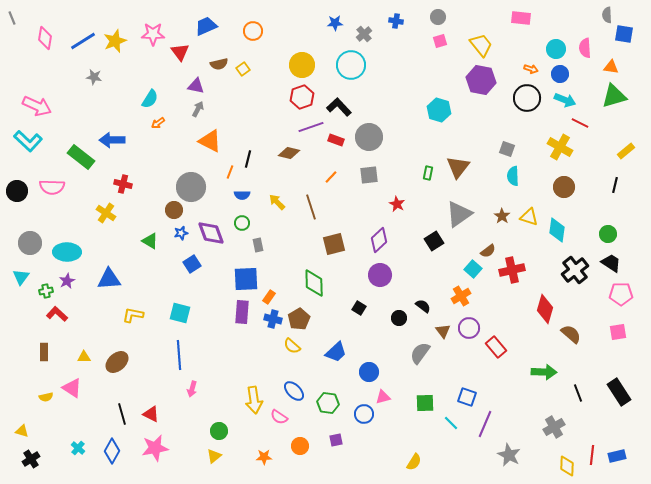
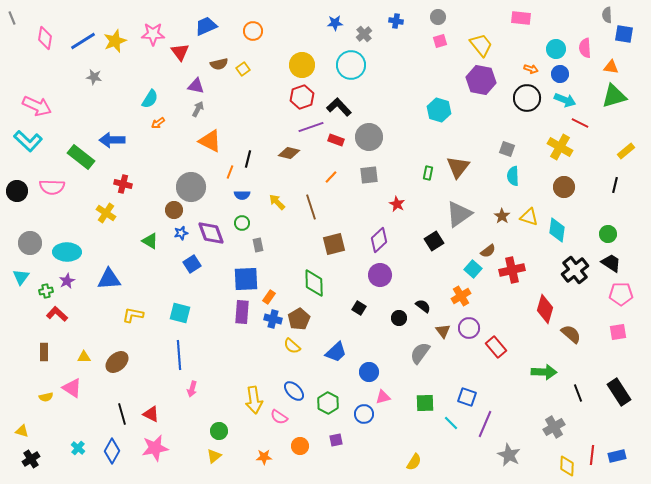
green hexagon at (328, 403): rotated 20 degrees clockwise
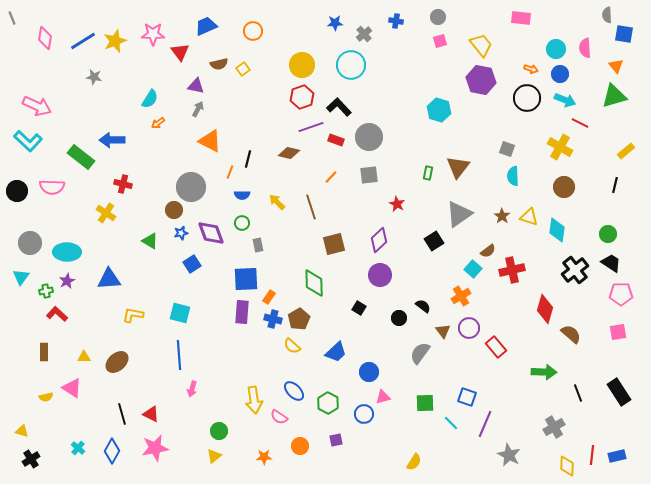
orange triangle at (611, 67): moved 5 px right, 1 px up; rotated 42 degrees clockwise
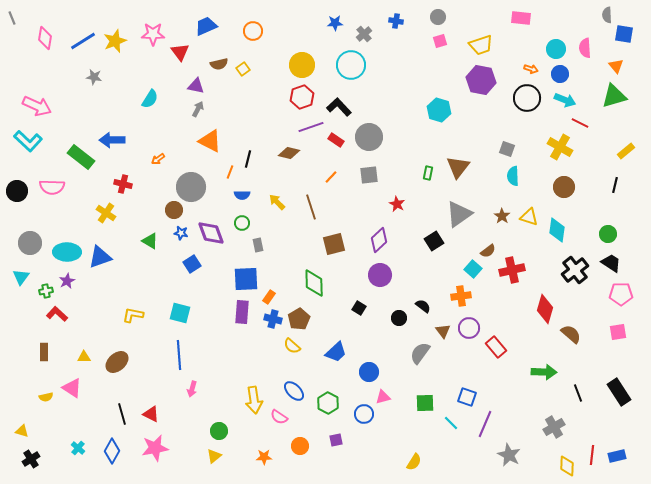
yellow trapezoid at (481, 45): rotated 110 degrees clockwise
orange arrow at (158, 123): moved 36 px down
red rectangle at (336, 140): rotated 14 degrees clockwise
blue star at (181, 233): rotated 24 degrees clockwise
blue triangle at (109, 279): moved 9 px left, 22 px up; rotated 15 degrees counterclockwise
orange cross at (461, 296): rotated 24 degrees clockwise
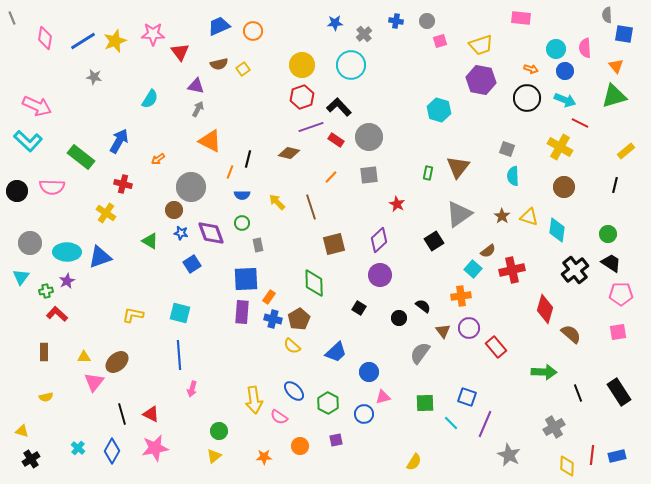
gray circle at (438, 17): moved 11 px left, 4 px down
blue trapezoid at (206, 26): moved 13 px right
blue circle at (560, 74): moved 5 px right, 3 px up
blue arrow at (112, 140): moved 7 px right, 1 px down; rotated 120 degrees clockwise
pink triangle at (72, 388): moved 22 px right, 6 px up; rotated 35 degrees clockwise
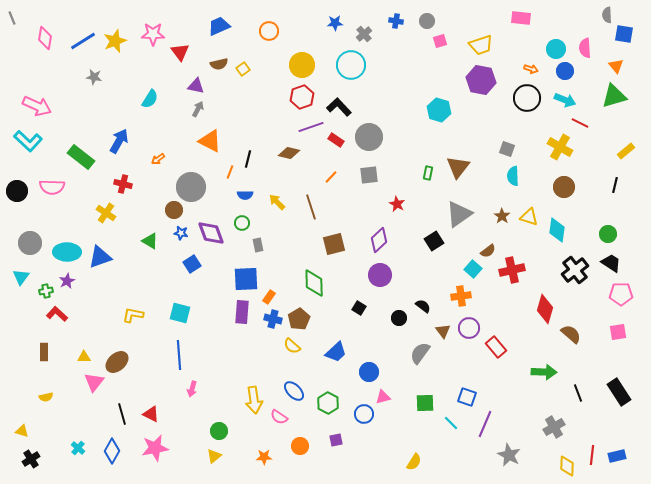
orange circle at (253, 31): moved 16 px right
blue semicircle at (242, 195): moved 3 px right
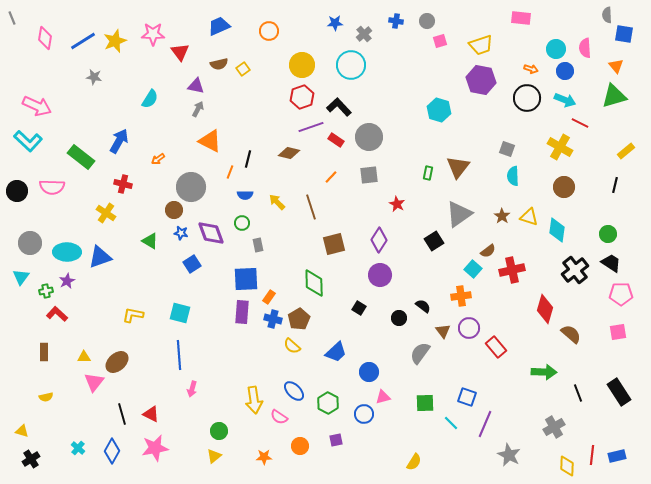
purple diamond at (379, 240): rotated 15 degrees counterclockwise
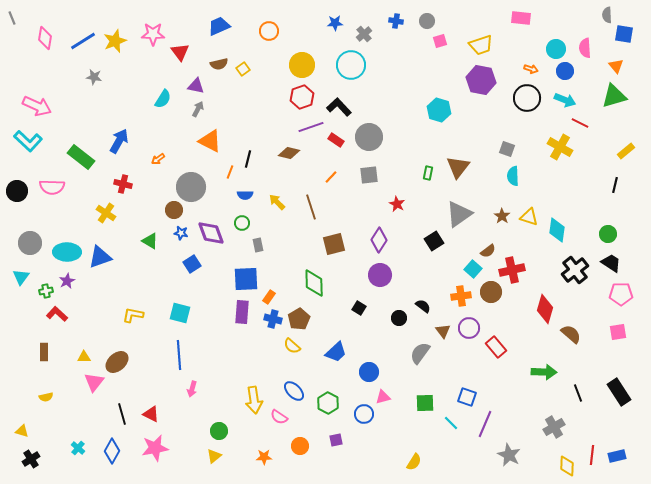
cyan semicircle at (150, 99): moved 13 px right
brown circle at (564, 187): moved 73 px left, 105 px down
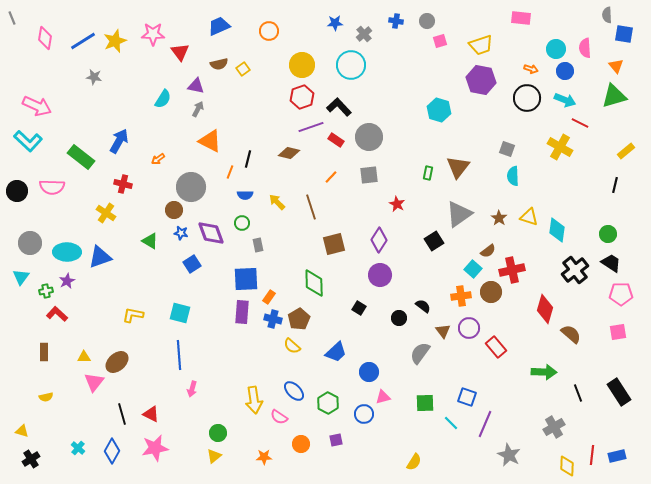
brown star at (502, 216): moved 3 px left, 2 px down
green circle at (219, 431): moved 1 px left, 2 px down
orange circle at (300, 446): moved 1 px right, 2 px up
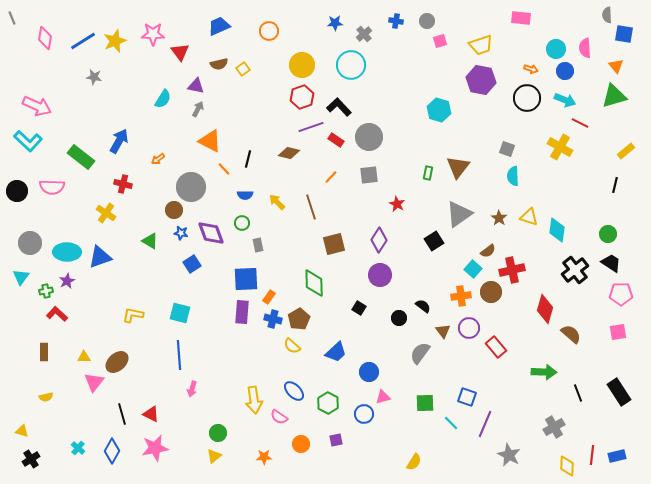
orange line at (230, 172): moved 6 px left, 3 px up; rotated 64 degrees counterclockwise
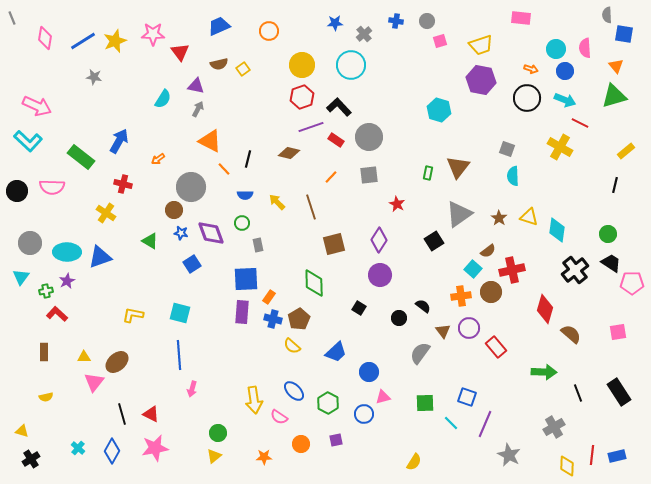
pink pentagon at (621, 294): moved 11 px right, 11 px up
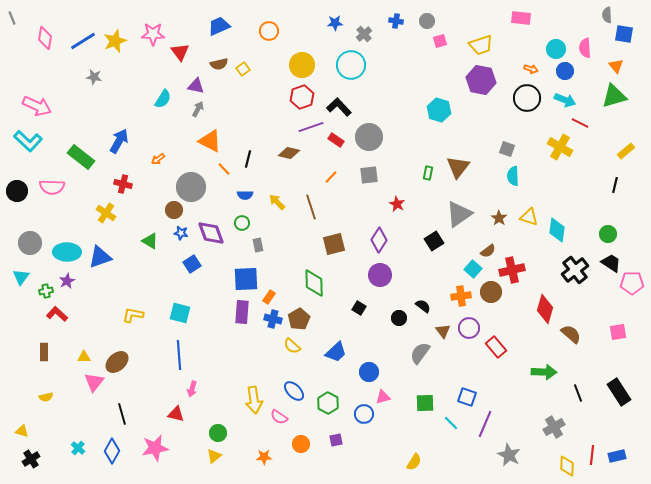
red triangle at (151, 414): moved 25 px right; rotated 12 degrees counterclockwise
